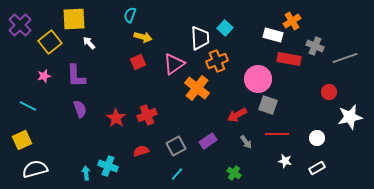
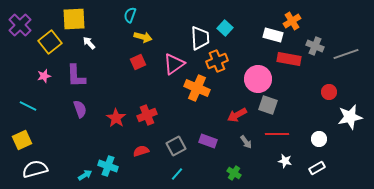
gray line at (345, 58): moved 1 px right, 4 px up
orange cross at (197, 88): rotated 15 degrees counterclockwise
white circle at (317, 138): moved 2 px right, 1 px down
purple rectangle at (208, 141): rotated 54 degrees clockwise
cyan arrow at (86, 173): moved 1 px left, 2 px down; rotated 64 degrees clockwise
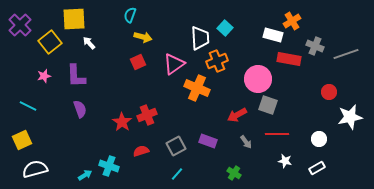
red star at (116, 118): moved 6 px right, 4 px down
cyan cross at (108, 166): moved 1 px right
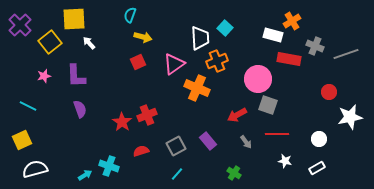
purple rectangle at (208, 141): rotated 30 degrees clockwise
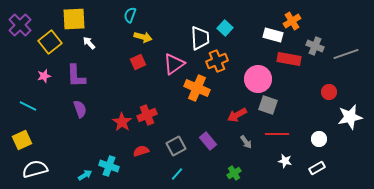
green cross at (234, 173): rotated 24 degrees clockwise
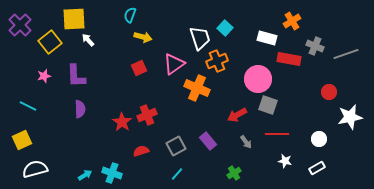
white rectangle at (273, 35): moved 6 px left, 3 px down
white trapezoid at (200, 38): rotated 15 degrees counterclockwise
white arrow at (89, 43): moved 1 px left, 3 px up
red square at (138, 62): moved 1 px right, 6 px down
purple semicircle at (80, 109): rotated 18 degrees clockwise
cyan cross at (109, 166): moved 3 px right, 7 px down
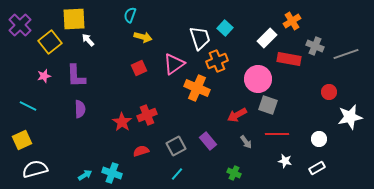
white rectangle at (267, 38): rotated 60 degrees counterclockwise
green cross at (234, 173): rotated 32 degrees counterclockwise
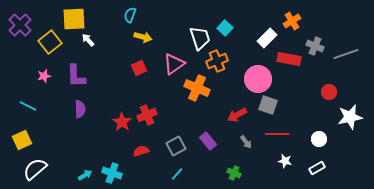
white semicircle at (35, 169): rotated 25 degrees counterclockwise
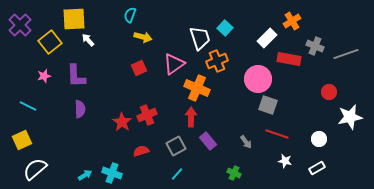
red arrow at (237, 115): moved 46 px left, 2 px down; rotated 120 degrees clockwise
red line at (277, 134): rotated 20 degrees clockwise
